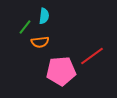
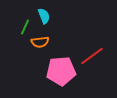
cyan semicircle: rotated 28 degrees counterclockwise
green line: rotated 14 degrees counterclockwise
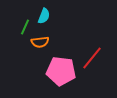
cyan semicircle: rotated 42 degrees clockwise
red line: moved 2 px down; rotated 15 degrees counterclockwise
pink pentagon: rotated 12 degrees clockwise
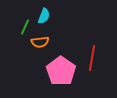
red line: rotated 30 degrees counterclockwise
pink pentagon: rotated 28 degrees clockwise
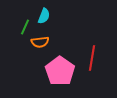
pink pentagon: moved 1 px left
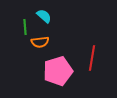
cyan semicircle: rotated 70 degrees counterclockwise
green line: rotated 28 degrees counterclockwise
pink pentagon: moved 2 px left; rotated 20 degrees clockwise
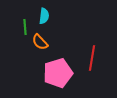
cyan semicircle: rotated 56 degrees clockwise
orange semicircle: rotated 54 degrees clockwise
pink pentagon: moved 2 px down
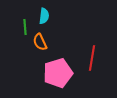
orange semicircle: rotated 18 degrees clockwise
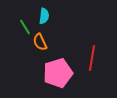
green line: rotated 28 degrees counterclockwise
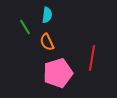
cyan semicircle: moved 3 px right, 1 px up
orange semicircle: moved 7 px right
